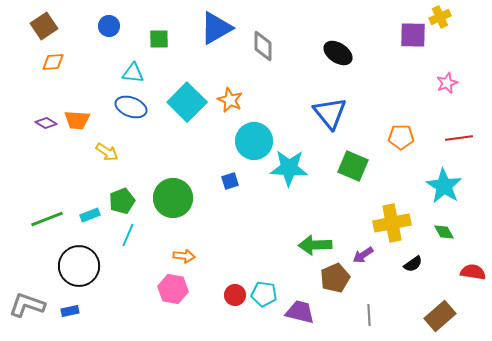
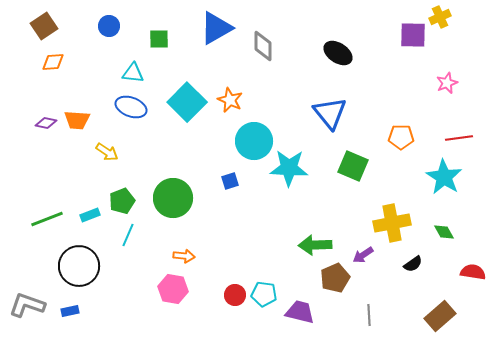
purple diamond at (46, 123): rotated 20 degrees counterclockwise
cyan star at (444, 186): moved 9 px up
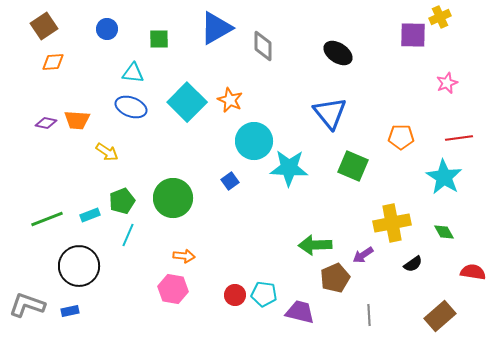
blue circle at (109, 26): moved 2 px left, 3 px down
blue square at (230, 181): rotated 18 degrees counterclockwise
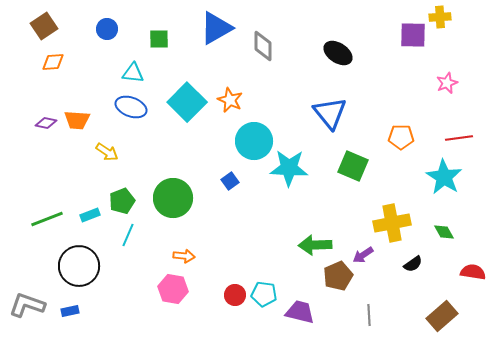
yellow cross at (440, 17): rotated 20 degrees clockwise
brown pentagon at (335, 278): moved 3 px right, 2 px up
brown rectangle at (440, 316): moved 2 px right
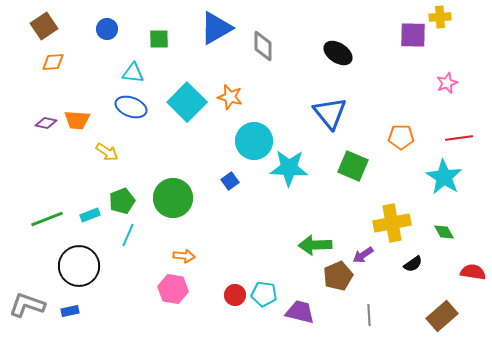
orange star at (230, 100): moved 3 px up; rotated 10 degrees counterclockwise
